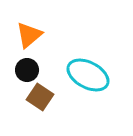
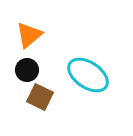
cyan ellipse: rotated 6 degrees clockwise
brown square: rotated 8 degrees counterclockwise
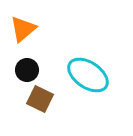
orange triangle: moved 6 px left, 6 px up
brown square: moved 2 px down
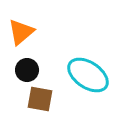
orange triangle: moved 2 px left, 3 px down
brown square: rotated 16 degrees counterclockwise
